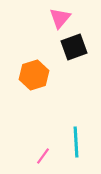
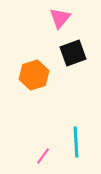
black square: moved 1 px left, 6 px down
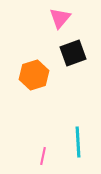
cyan line: moved 2 px right
pink line: rotated 24 degrees counterclockwise
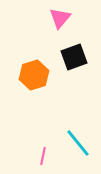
black square: moved 1 px right, 4 px down
cyan line: moved 1 px down; rotated 36 degrees counterclockwise
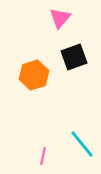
cyan line: moved 4 px right, 1 px down
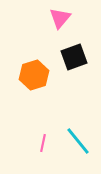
cyan line: moved 4 px left, 3 px up
pink line: moved 13 px up
